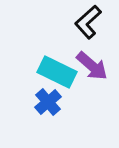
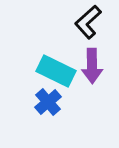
purple arrow: rotated 48 degrees clockwise
cyan rectangle: moved 1 px left, 1 px up
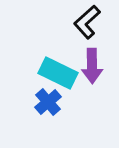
black L-shape: moved 1 px left
cyan rectangle: moved 2 px right, 2 px down
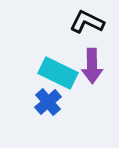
black L-shape: rotated 68 degrees clockwise
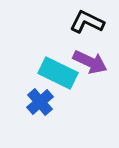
purple arrow: moved 2 px left, 4 px up; rotated 64 degrees counterclockwise
blue cross: moved 8 px left
